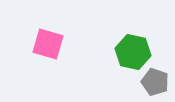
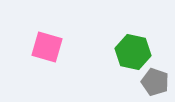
pink square: moved 1 px left, 3 px down
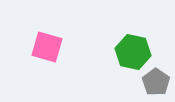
gray pentagon: moved 1 px right; rotated 16 degrees clockwise
